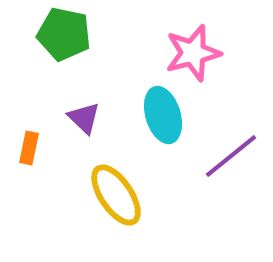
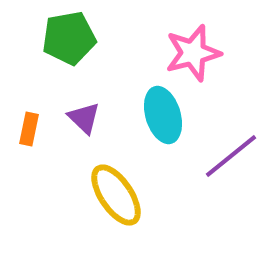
green pentagon: moved 5 px right, 4 px down; rotated 22 degrees counterclockwise
orange rectangle: moved 19 px up
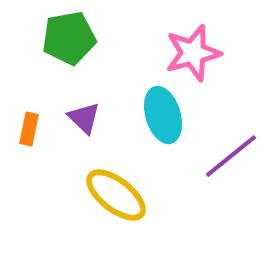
yellow ellipse: rotated 18 degrees counterclockwise
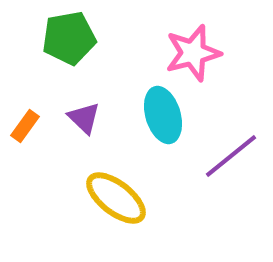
orange rectangle: moved 4 px left, 3 px up; rotated 24 degrees clockwise
yellow ellipse: moved 3 px down
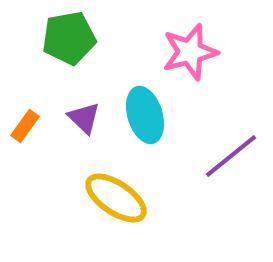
pink star: moved 3 px left, 1 px up
cyan ellipse: moved 18 px left
yellow ellipse: rotated 4 degrees counterclockwise
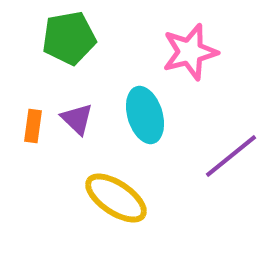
purple triangle: moved 7 px left, 1 px down
orange rectangle: moved 8 px right; rotated 28 degrees counterclockwise
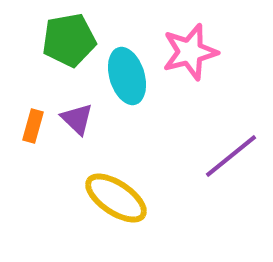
green pentagon: moved 2 px down
cyan ellipse: moved 18 px left, 39 px up
orange rectangle: rotated 8 degrees clockwise
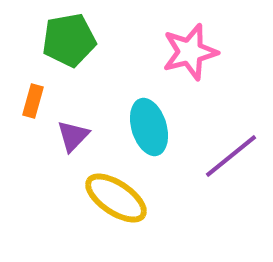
cyan ellipse: moved 22 px right, 51 px down
purple triangle: moved 4 px left, 17 px down; rotated 30 degrees clockwise
orange rectangle: moved 25 px up
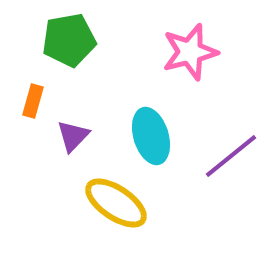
cyan ellipse: moved 2 px right, 9 px down
yellow ellipse: moved 5 px down
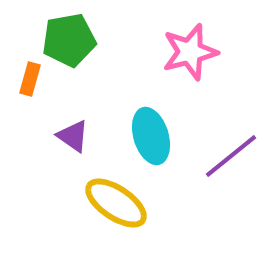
orange rectangle: moved 3 px left, 22 px up
purple triangle: rotated 39 degrees counterclockwise
